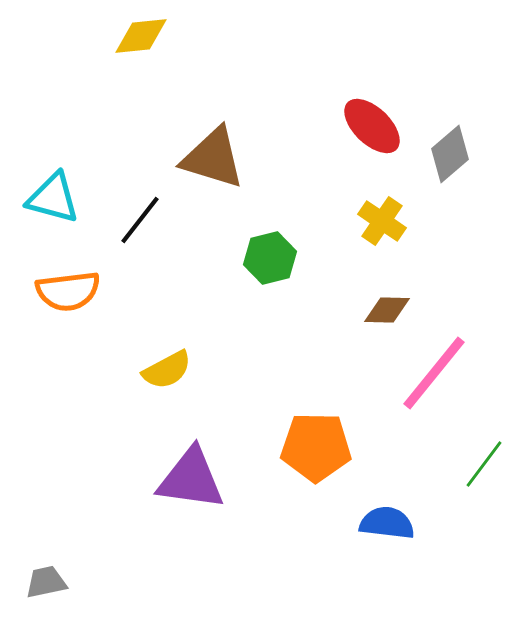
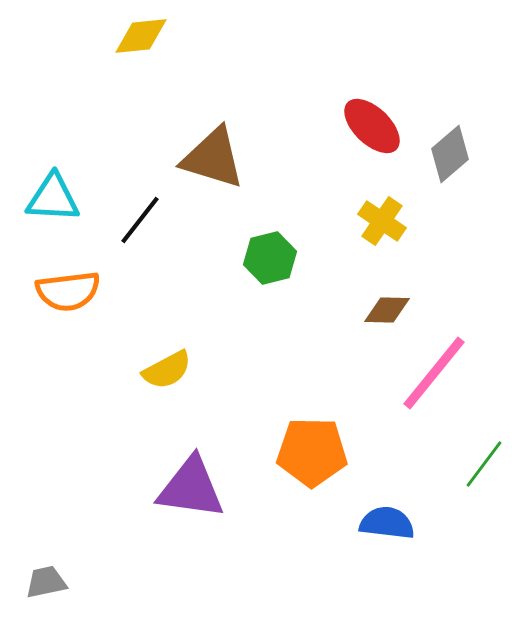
cyan triangle: rotated 12 degrees counterclockwise
orange pentagon: moved 4 px left, 5 px down
purple triangle: moved 9 px down
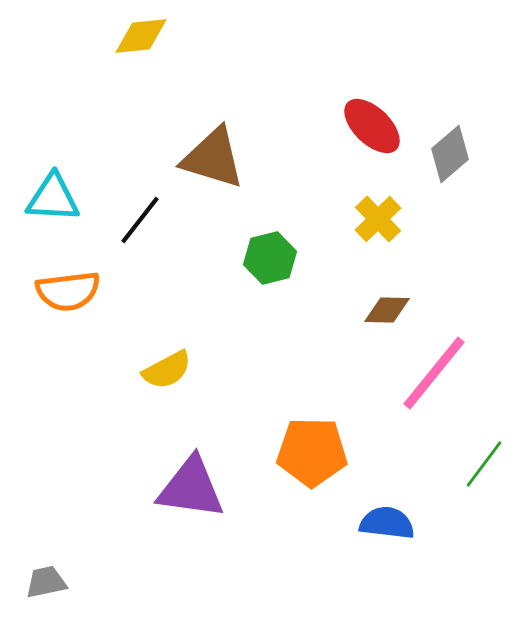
yellow cross: moved 4 px left, 2 px up; rotated 12 degrees clockwise
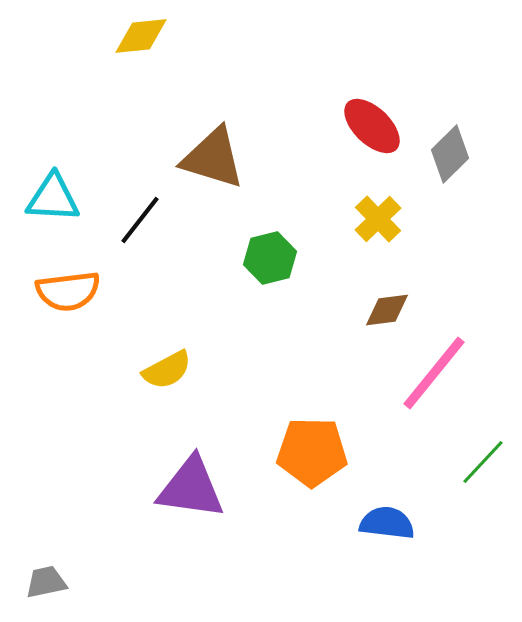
gray diamond: rotated 4 degrees counterclockwise
brown diamond: rotated 9 degrees counterclockwise
green line: moved 1 px left, 2 px up; rotated 6 degrees clockwise
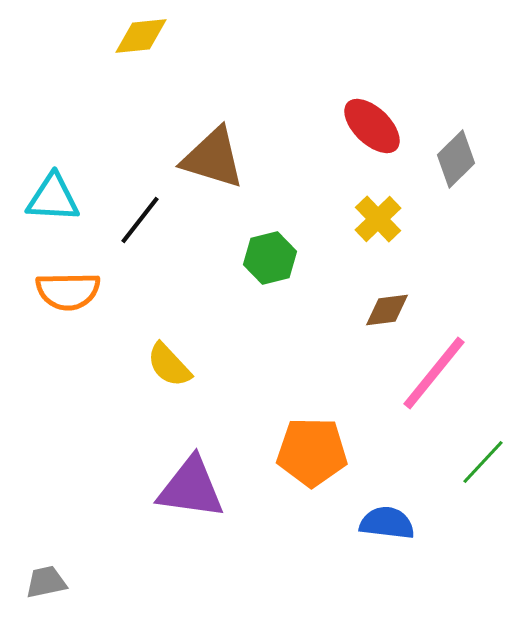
gray diamond: moved 6 px right, 5 px down
orange semicircle: rotated 6 degrees clockwise
yellow semicircle: moved 2 px right, 5 px up; rotated 75 degrees clockwise
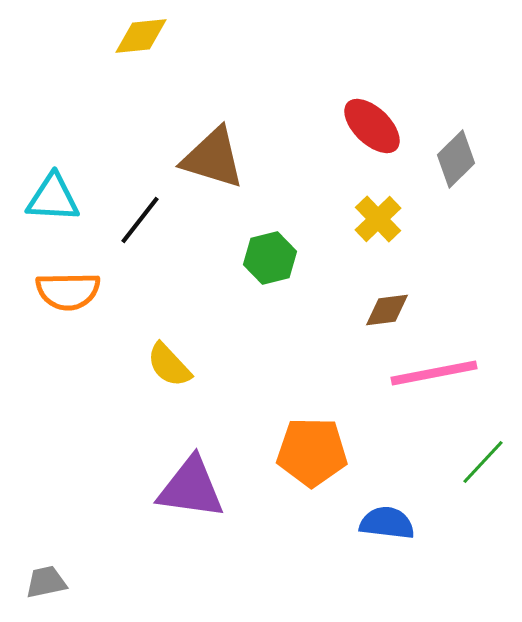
pink line: rotated 40 degrees clockwise
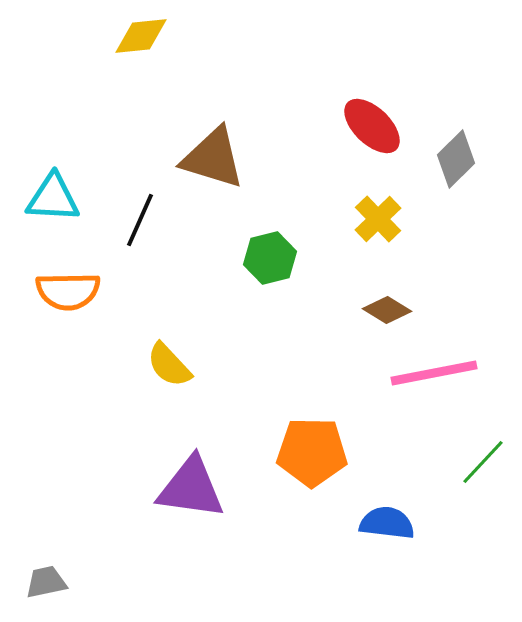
black line: rotated 14 degrees counterclockwise
brown diamond: rotated 39 degrees clockwise
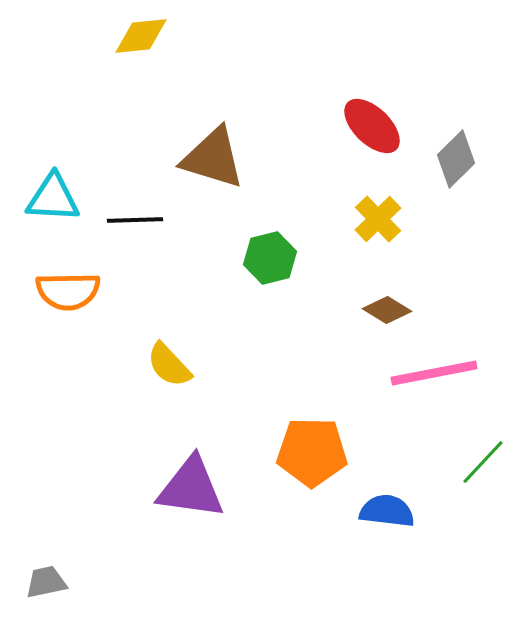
black line: moved 5 px left; rotated 64 degrees clockwise
blue semicircle: moved 12 px up
